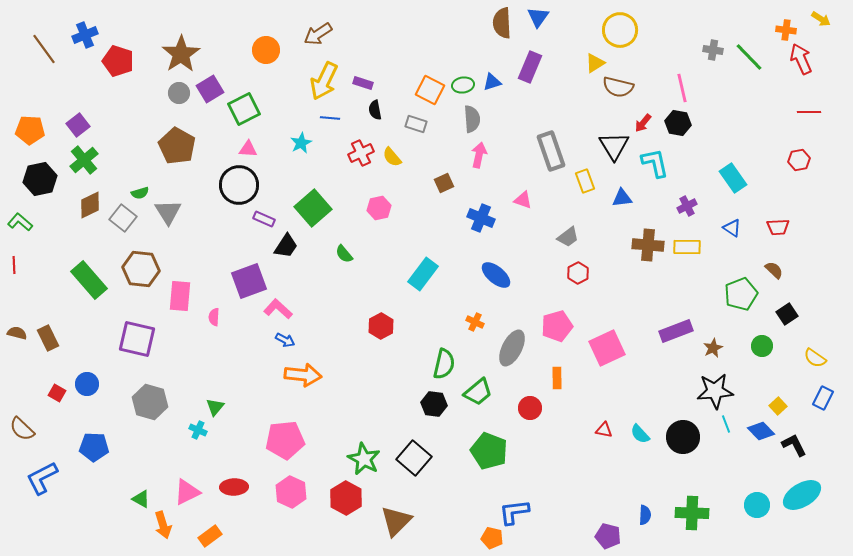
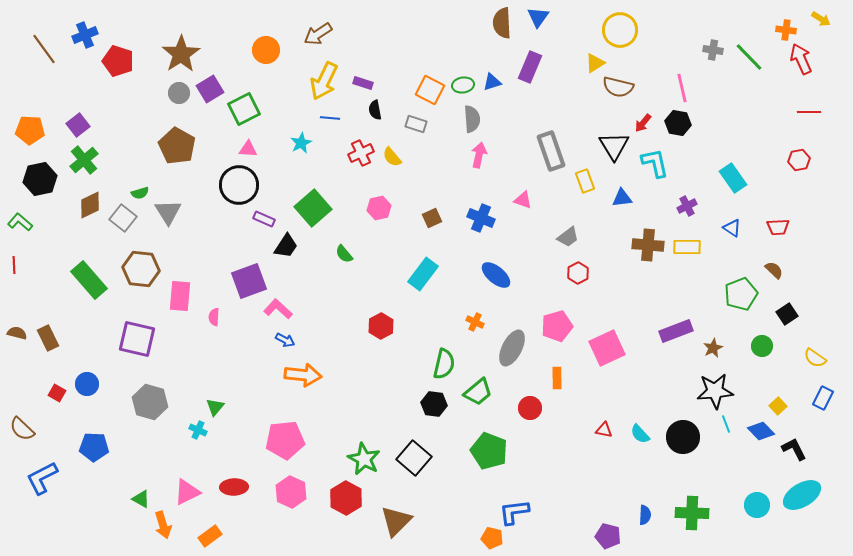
brown square at (444, 183): moved 12 px left, 35 px down
black L-shape at (794, 445): moved 4 px down
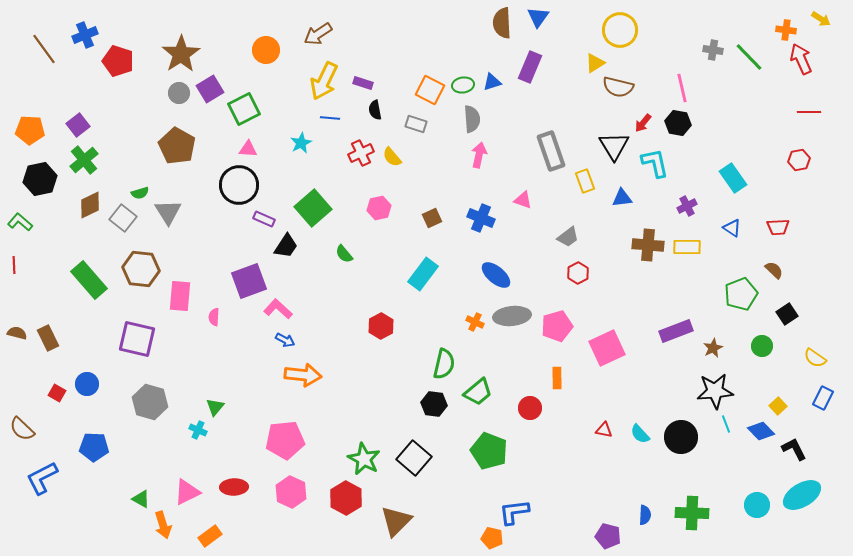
gray ellipse at (512, 348): moved 32 px up; rotated 57 degrees clockwise
black circle at (683, 437): moved 2 px left
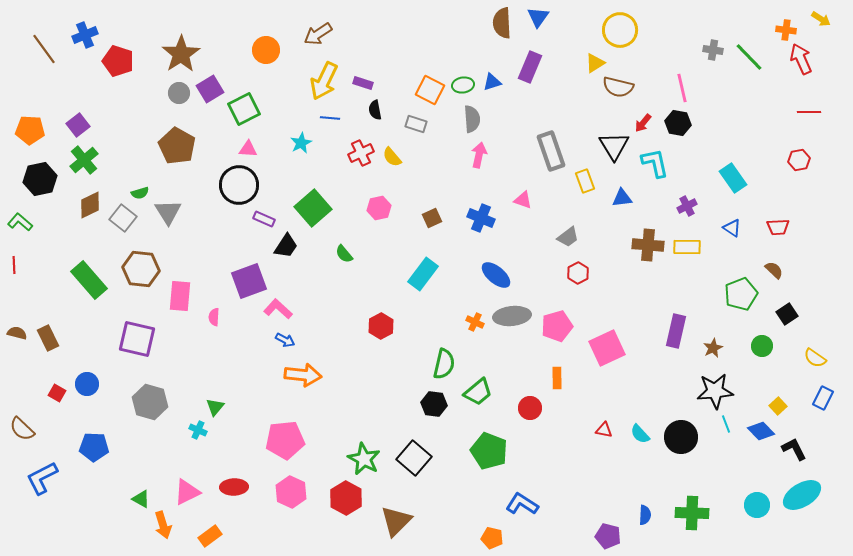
purple rectangle at (676, 331): rotated 56 degrees counterclockwise
blue L-shape at (514, 512): moved 8 px right, 8 px up; rotated 40 degrees clockwise
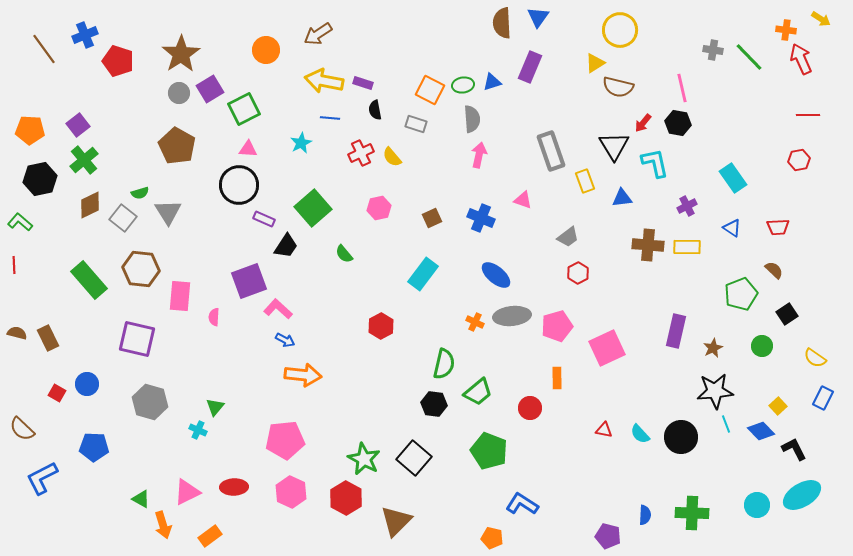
yellow arrow at (324, 81): rotated 75 degrees clockwise
red line at (809, 112): moved 1 px left, 3 px down
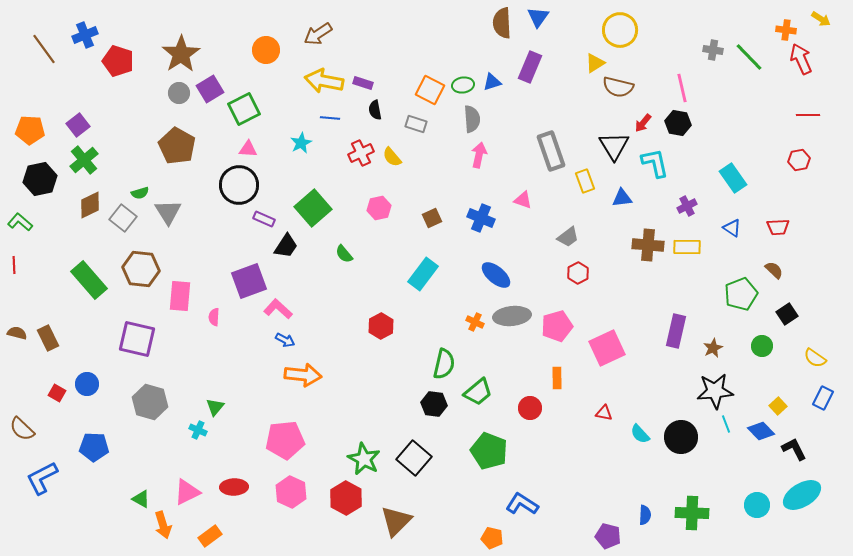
red triangle at (604, 430): moved 17 px up
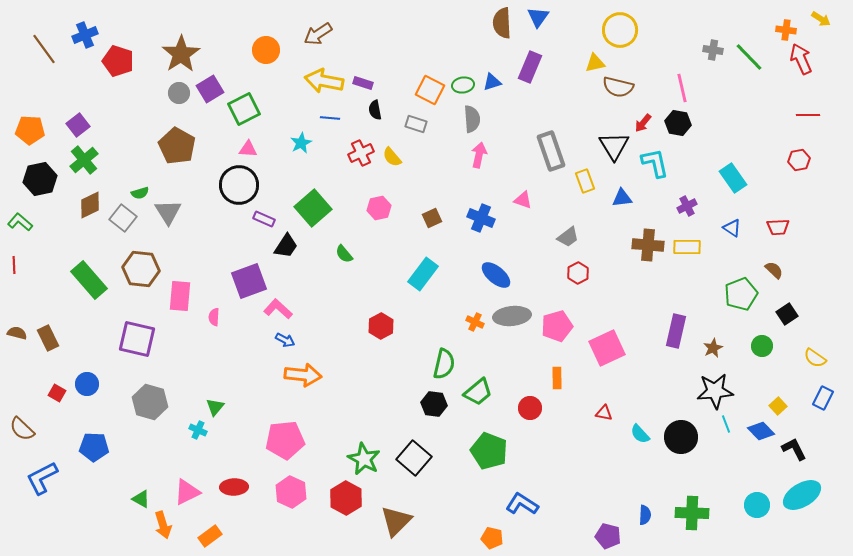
yellow triangle at (595, 63): rotated 20 degrees clockwise
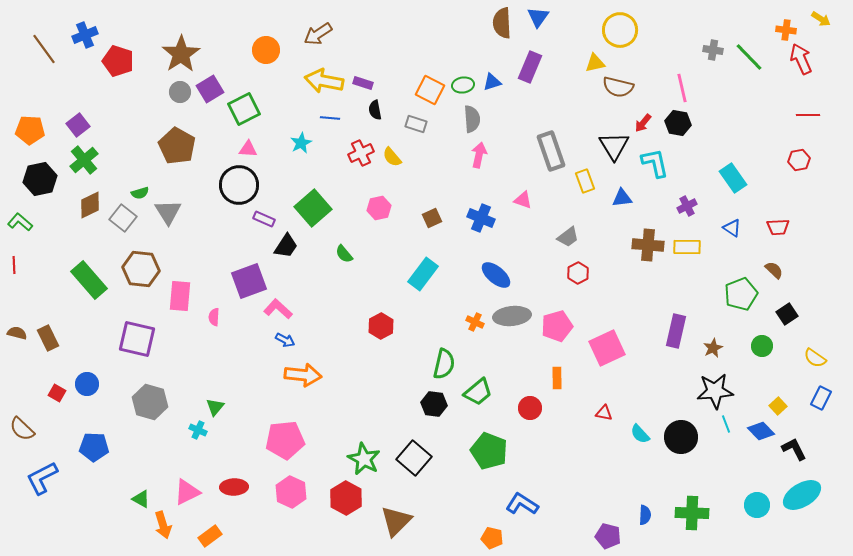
gray circle at (179, 93): moved 1 px right, 1 px up
blue rectangle at (823, 398): moved 2 px left
